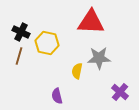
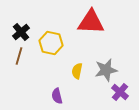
black cross: rotated 24 degrees clockwise
yellow hexagon: moved 4 px right
gray star: moved 7 px right, 12 px down; rotated 10 degrees counterclockwise
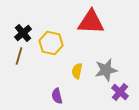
black cross: moved 2 px right, 1 px down
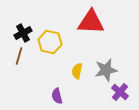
black cross: rotated 12 degrees clockwise
yellow hexagon: moved 1 px left, 1 px up
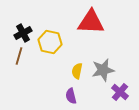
gray star: moved 3 px left
purple semicircle: moved 14 px right
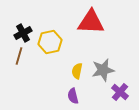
yellow hexagon: rotated 25 degrees counterclockwise
purple semicircle: moved 2 px right
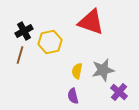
red triangle: rotated 16 degrees clockwise
black cross: moved 1 px right, 2 px up
brown line: moved 1 px right, 1 px up
purple cross: moved 1 px left
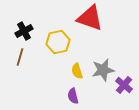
red triangle: moved 1 px left, 4 px up
yellow hexagon: moved 8 px right
brown line: moved 2 px down
yellow semicircle: rotated 28 degrees counterclockwise
purple cross: moved 5 px right, 7 px up
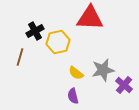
red triangle: rotated 16 degrees counterclockwise
black cross: moved 11 px right
yellow semicircle: moved 1 px left, 2 px down; rotated 35 degrees counterclockwise
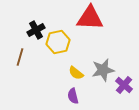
black cross: moved 1 px right, 1 px up
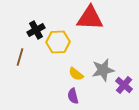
yellow hexagon: rotated 10 degrees clockwise
yellow semicircle: moved 1 px down
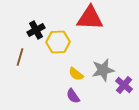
purple semicircle: rotated 21 degrees counterclockwise
